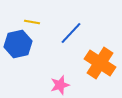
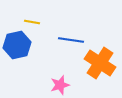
blue line: moved 7 px down; rotated 55 degrees clockwise
blue hexagon: moved 1 px left, 1 px down
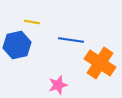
pink star: moved 2 px left
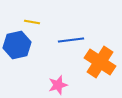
blue line: rotated 15 degrees counterclockwise
orange cross: moved 1 px up
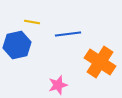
blue line: moved 3 px left, 6 px up
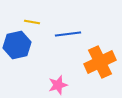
orange cross: rotated 32 degrees clockwise
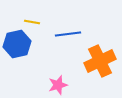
blue hexagon: moved 1 px up
orange cross: moved 1 px up
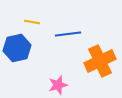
blue hexagon: moved 4 px down
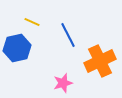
yellow line: rotated 14 degrees clockwise
blue line: moved 1 px down; rotated 70 degrees clockwise
pink star: moved 5 px right, 2 px up
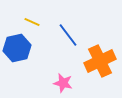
blue line: rotated 10 degrees counterclockwise
pink star: rotated 30 degrees clockwise
